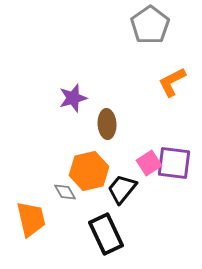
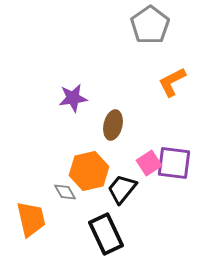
purple star: rotated 8 degrees clockwise
brown ellipse: moved 6 px right, 1 px down; rotated 16 degrees clockwise
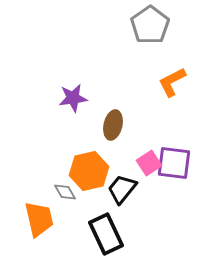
orange trapezoid: moved 8 px right
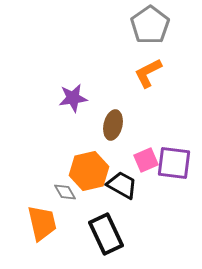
orange L-shape: moved 24 px left, 9 px up
pink square: moved 3 px left, 3 px up; rotated 10 degrees clockwise
black trapezoid: moved 4 px up; rotated 80 degrees clockwise
orange trapezoid: moved 3 px right, 4 px down
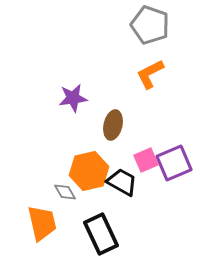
gray pentagon: rotated 18 degrees counterclockwise
orange L-shape: moved 2 px right, 1 px down
purple square: rotated 30 degrees counterclockwise
black trapezoid: moved 3 px up
black rectangle: moved 5 px left
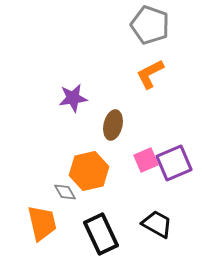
black trapezoid: moved 35 px right, 42 px down
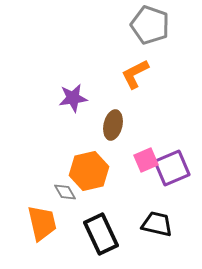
orange L-shape: moved 15 px left
purple square: moved 2 px left, 5 px down
black trapezoid: rotated 16 degrees counterclockwise
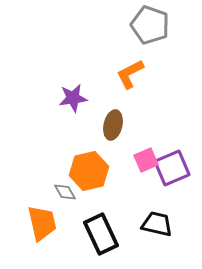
orange L-shape: moved 5 px left
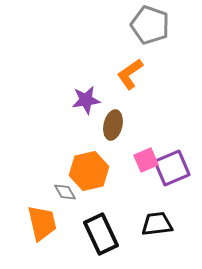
orange L-shape: rotated 8 degrees counterclockwise
purple star: moved 13 px right, 2 px down
black trapezoid: rotated 20 degrees counterclockwise
